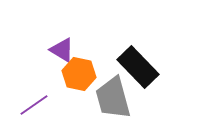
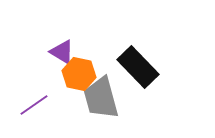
purple triangle: moved 2 px down
gray trapezoid: moved 12 px left
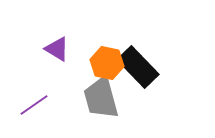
purple triangle: moved 5 px left, 3 px up
orange hexagon: moved 28 px right, 11 px up
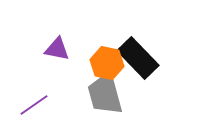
purple triangle: rotated 20 degrees counterclockwise
black rectangle: moved 9 px up
gray trapezoid: moved 4 px right, 4 px up
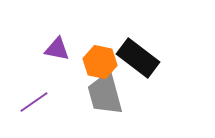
black rectangle: rotated 9 degrees counterclockwise
orange hexagon: moved 7 px left, 1 px up
purple line: moved 3 px up
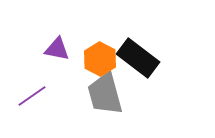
orange hexagon: moved 3 px up; rotated 16 degrees clockwise
purple line: moved 2 px left, 6 px up
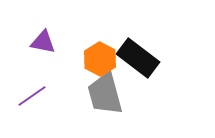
purple triangle: moved 14 px left, 7 px up
